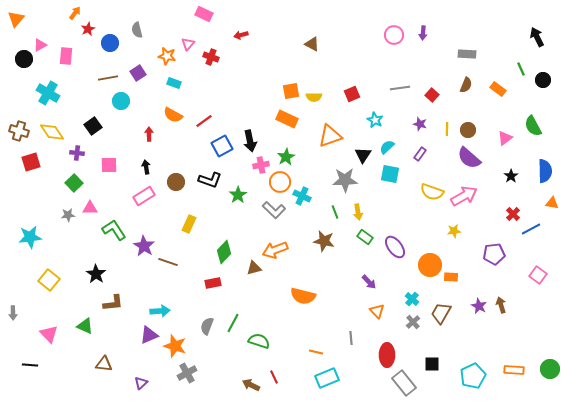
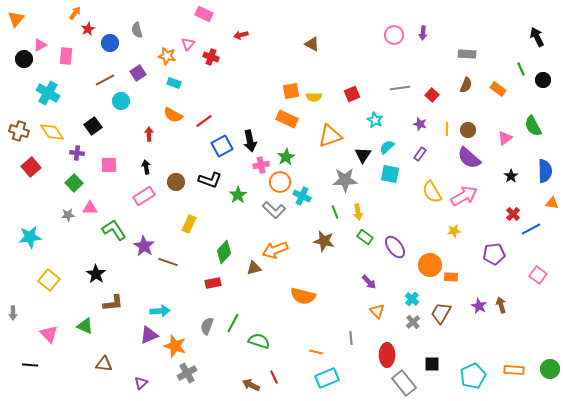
brown line at (108, 78): moved 3 px left, 2 px down; rotated 18 degrees counterclockwise
red square at (31, 162): moved 5 px down; rotated 24 degrees counterclockwise
yellow semicircle at (432, 192): rotated 40 degrees clockwise
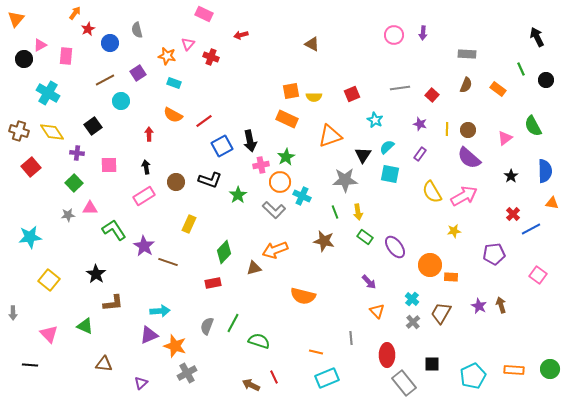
black circle at (543, 80): moved 3 px right
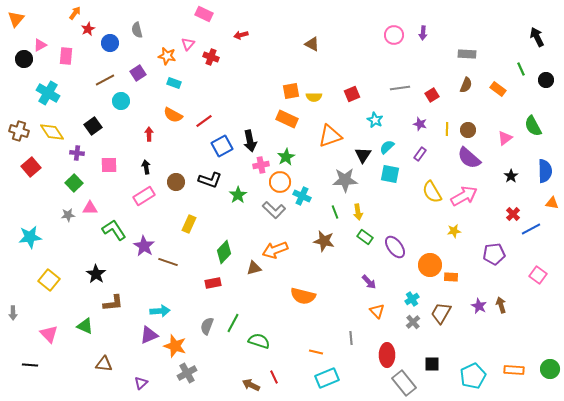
red square at (432, 95): rotated 16 degrees clockwise
cyan cross at (412, 299): rotated 16 degrees clockwise
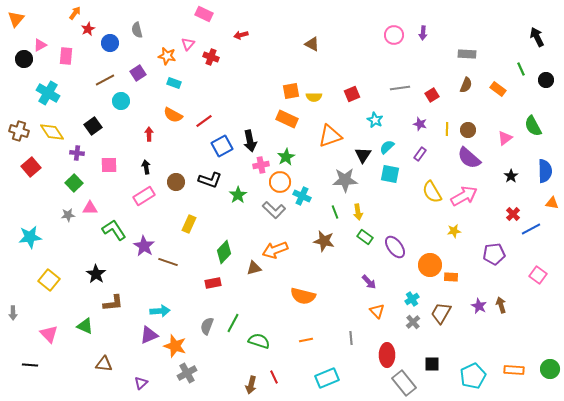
orange line at (316, 352): moved 10 px left, 12 px up; rotated 24 degrees counterclockwise
brown arrow at (251, 385): rotated 102 degrees counterclockwise
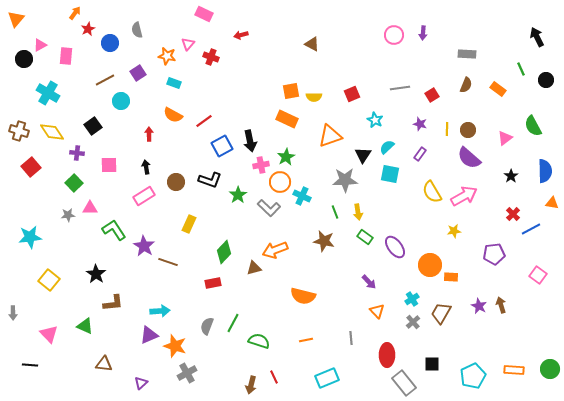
gray L-shape at (274, 210): moved 5 px left, 2 px up
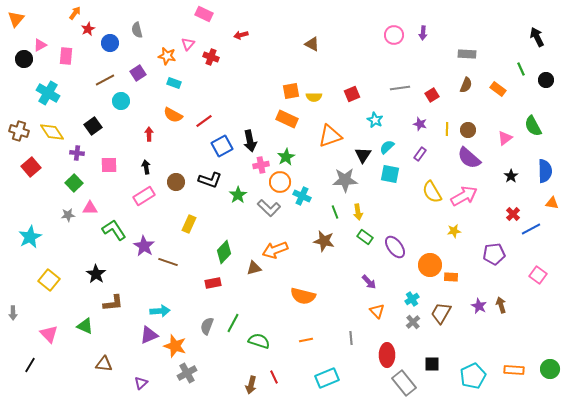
cyan star at (30, 237): rotated 20 degrees counterclockwise
black line at (30, 365): rotated 63 degrees counterclockwise
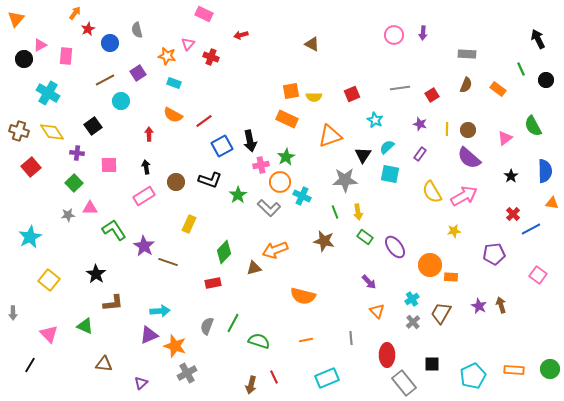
black arrow at (537, 37): moved 1 px right, 2 px down
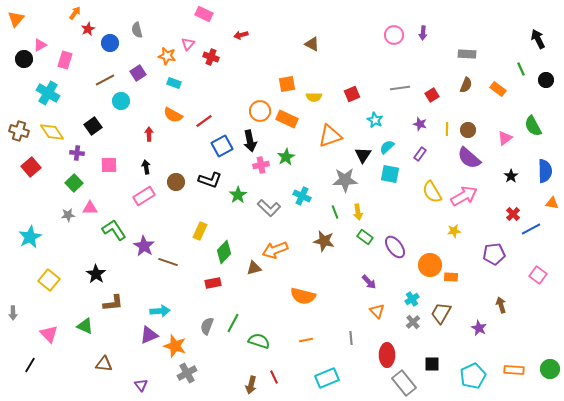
pink rectangle at (66, 56): moved 1 px left, 4 px down; rotated 12 degrees clockwise
orange square at (291, 91): moved 4 px left, 7 px up
orange circle at (280, 182): moved 20 px left, 71 px up
yellow rectangle at (189, 224): moved 11 px right, 7 px down
purple star at (479, 306): moved 22 px down
purple triangle at (141, 383): moved 2 px down; rotated 24 degrees counterclockwise
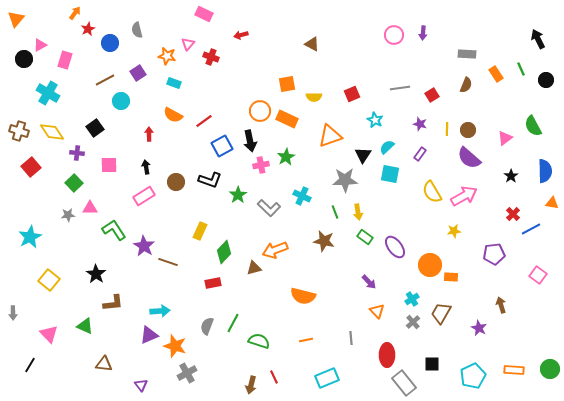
orange rectangle at (498, 89): moved 2 px left, 15 px up; rotated 21 degrees clockwise
black square at (93, 126): moved 2 px right, 2 px down
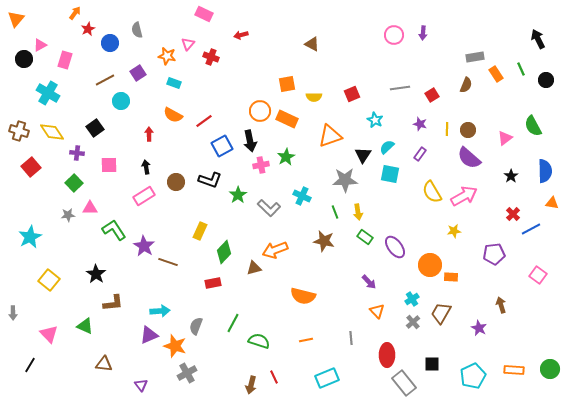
gray rectangle at (467, 54): moved 8 px right, 3 px down; rotated 12 degrees counterclockwise
gray semicircle at (207, 326): moved 11 px left
